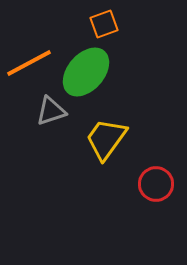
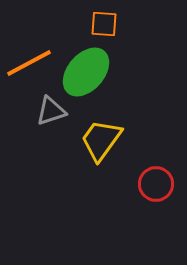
orange square: rotated 24 degrees clockwise
yellow trapezoid: moved 5 px left, 1 px down
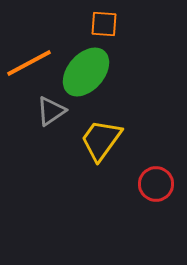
gray triangle: rotated 16 degrees counterclockwise
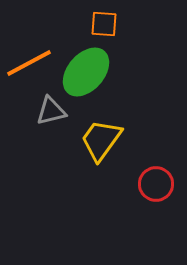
gray triangle: rotated 20 degrees clockwise
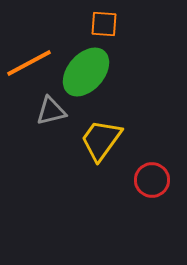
red circle: moved 4 px left, 4 px up
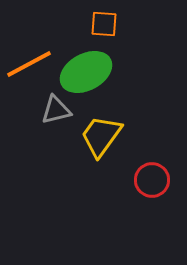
orange line: moved 1 px down
green ellipse: rotated 21 degrees clockwise
gray triangle: moved 5 px right, 1 px up
yellow trapezoid: moved 4 px up
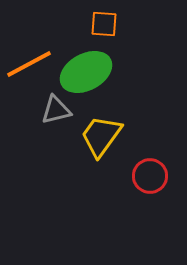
red circle: moved 2 px left, 4 px up
